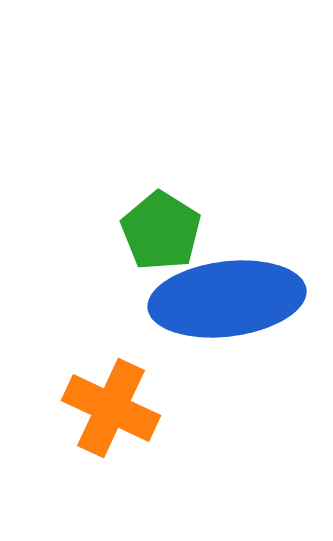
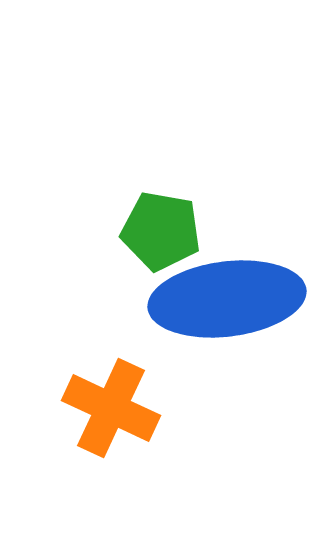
green pentagon: rotated 22 degrees counterclockwise
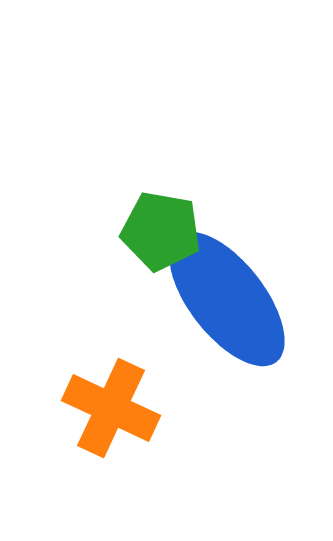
blue ellipse: rotated 59 degrees clockwise
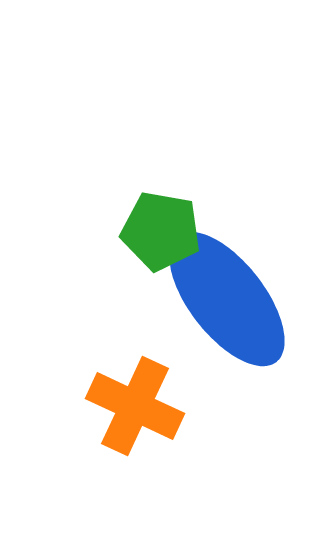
orange cross: moved 24 px right, 2 px up
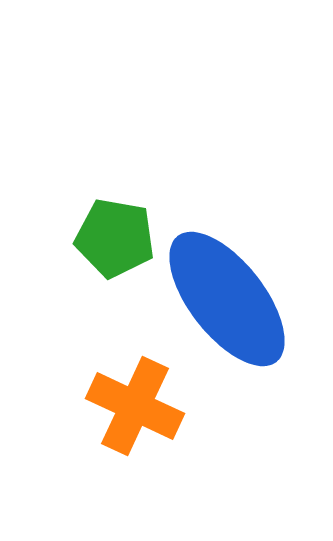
green pentagon: moved 46 px left, 7 px down
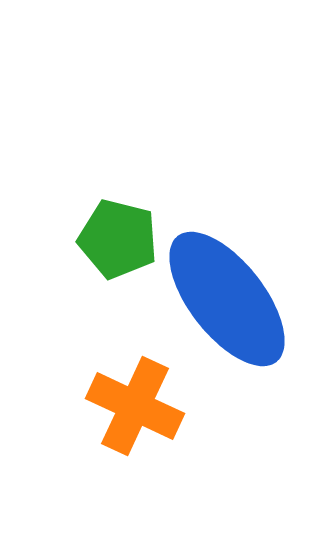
green pentagon: moved 3 px right, 1 px down; rotated 4 degrees clockwise
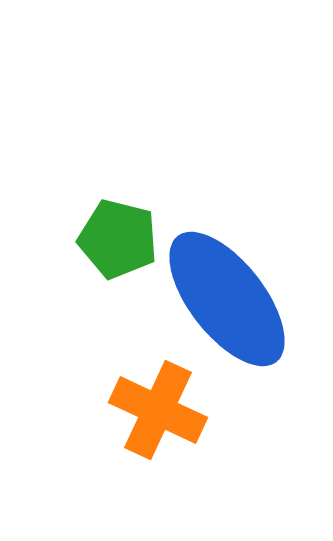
orange cross: moved 23 px right, 4 px down
